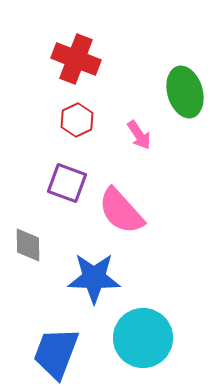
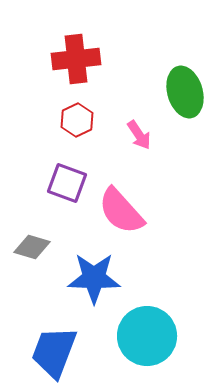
red cross: rotated 27 degrees counterclockwise
gray diamond: moved 4 px right, 2 px down; rotated 72 degrees counterclockwise
cyan circle: moved 4 px right, 2 px up
blue trapezoid: moved 2 px left, 1 px up
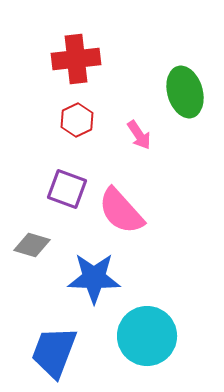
purple square: moved 6 px down
gray diamond: moved 2 px up
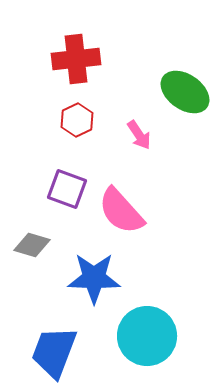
green ellipse: rotated 39 degrees counterclockwise
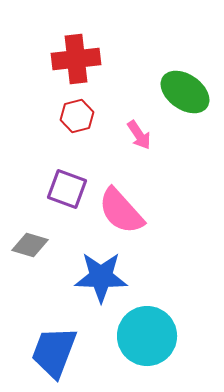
red hexagon: moved 4 px up; rotated 12 degrees clockwise
gray diamond: moved 2 px left
blue star: moved 7 px right, 1 px up
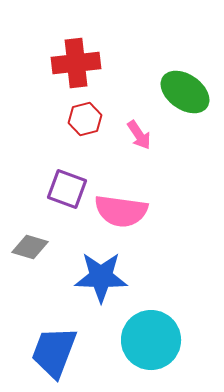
red cross: moved 4 px down
red hexagon: moved 8 px right, 3 px down
pink semicircle: rotated 40 degrees counterclockwise
gray diamond: moved 2 px down
cyan circle: moved 4 px right, 4 px down
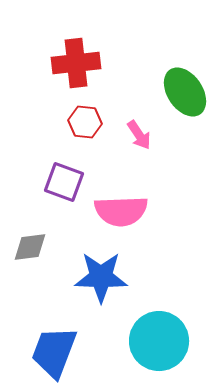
green ellipse: rotated 21 degrees clockwise
red hexagon: moved 3 px down; rotated 20 degrees clockwise
purple square: moved 3 px left, 7 px up
pink semicircle: rotated 10 degrees counterclockwise
gray diamond: rotated 24 degrees counterclockwise
cyan circle: moved 8 px right, 1 px down
